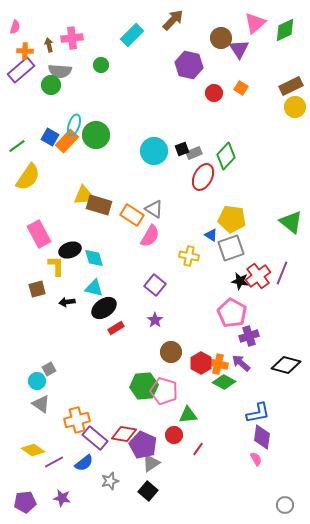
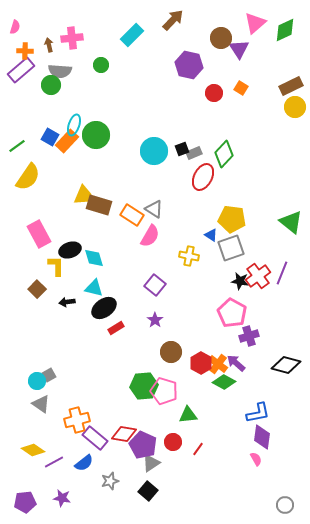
green diamond at (226, 156): moved 2 px left, 2 px up
brown square at (37, 289): rotated 30 degrees counterclockwise
purple arrow at (241, 363): moved 5 px left
orange cross at (218, 364): rotated 24 degrees clockwise
gray square at (49, 369): moved 6 px down
red circle at (174, 435): moved 1 px left, 7 px down
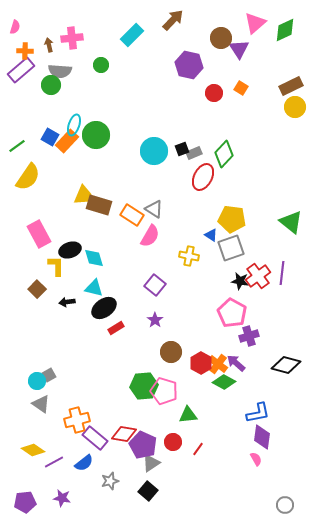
purple line at (282, 273): rotated 15 degrees counterclockwise
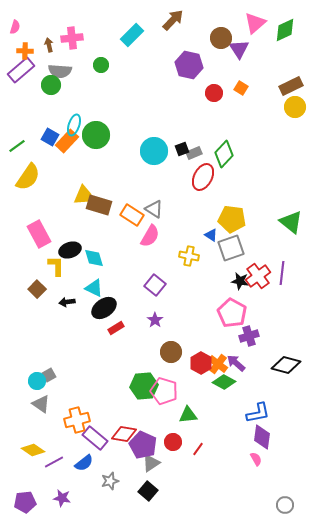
cyan triangle at (94, 288): rotated 12 degrees clockwise
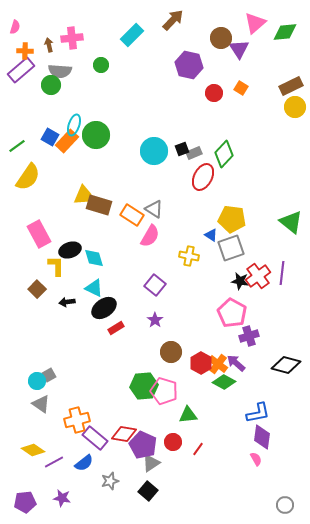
green diamond at (285, 30): moved 2 px down; rotated 20 degrees clockwise
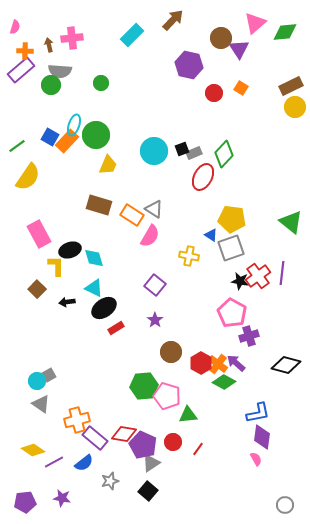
green circle at (101, 65): moved 18 px down
yellow trapezoid at (83, 195): moved 25 px right, 30 px up
pink pentagon at (164, 391): moved 3 px right, 5 px down
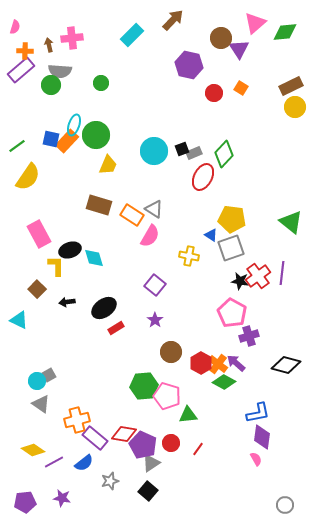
blue square at (50, 137): moved 1 px right, 2 px down; rotated 18 degrees counterclockwise
cyan triangle at (94, 288): moved 75 px left, 32 px down
red circle at (173, 442): moved 2 px left, 1 px down
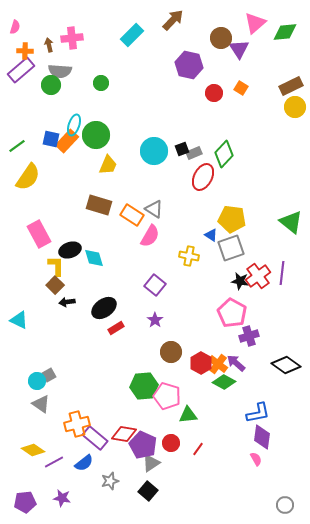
brown square at (37, 289): moved 18 px right, 4 px up
black diamond at (286, 365): rotated 20 degrees clockwise
orange cross at (77, 420): moved 4 px down
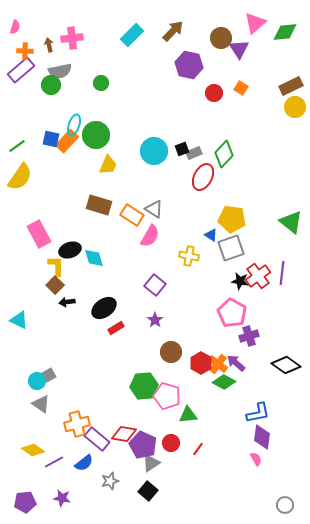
brown arrow at (173, 20): moved 11 px down
gray semicircle at (60, 71): rotated 15 degrees counterclockwise
yellow semicircle at (28, 177): moved 8 px left
purple rectangle at (95, 438): moved 2 px right, 1 px down
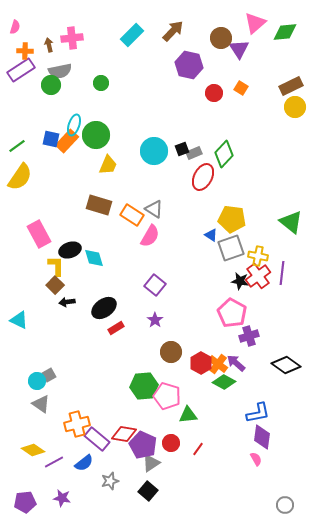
purple rectangle at (21, 70): rotated 8 degrees clockwise
yellow cross at (189, 256): moved 69 px right
